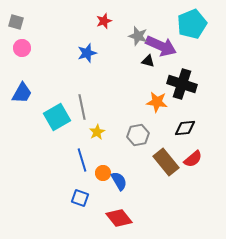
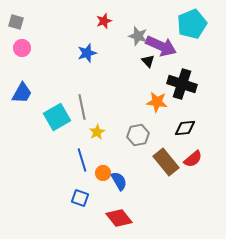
black triangle: rotated 32 degrees clockwise
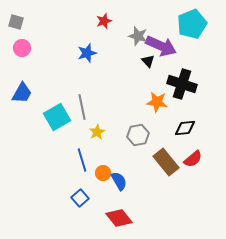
blue square: rotated 30 degrees clockwise
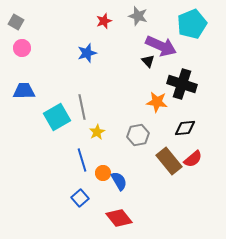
gray square: rotated 14 degrees clockwise
gray star: moved 20 px up
blue trapezoid: moved 2 px right, 2 px up; rotated 120 degrees counterclockwise
brown rectangle: moved 3 px right, 1 px up
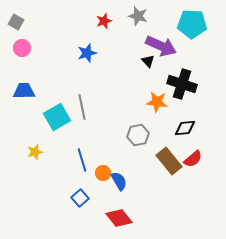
cyan pentagon: rotated 24 degrees clockwise
yellow star: moved 62 px left, 20 px down; rotated 14 degrees clockwise
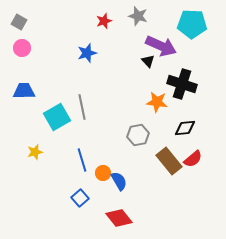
gray square: moved 3 px right
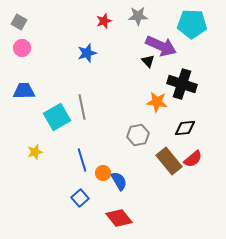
gray star: rotated 18 degrees counterclockwise
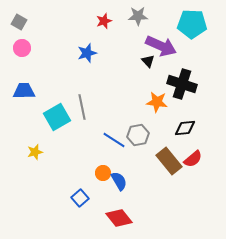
blue line: moved 32 px right, 20 px up; rotated 40 degrees counterclockwise
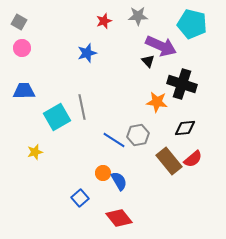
cyan pentagon: rotated 12 degrees clockwise
